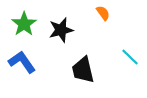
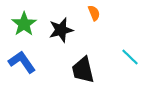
orange semicircle: moved 9 px left; rotated 14 degrees clockwise
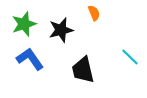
green star: rotated 15 degrees clockwise
blue L-shape: moved 8 px right, 3 px up
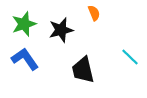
blue L-shape: moved 5 px left
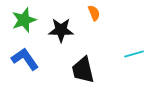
green star: moved 4 px up
black star: rotated 15 degrees clockwise
cyan line: moved 4 px right, 3 px up; rotated 60 degrees counterclockwise
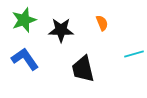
orange semicircle: moved 8 px right, 10 px down
black trapezoid: moved 1 px up
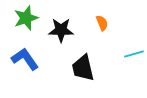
green star: moved 2 px right, 2 px up
black trapezoid: moved 1 px up
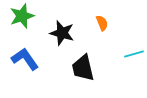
green star: moved 4 px left, 2 px up
black star: moved 1 px right, 3 px down; rotated 15 degrees clockwise
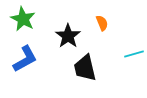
green star: moved 1 px right, 3 px down; rotated 25 degrees counterclockwise
black star: moved 6 px right, 3 px down; rotated 20 degrees clockwise
blue L-shape: rotated 96 degrees clockwise
black trapezoid: moved 2 px right
